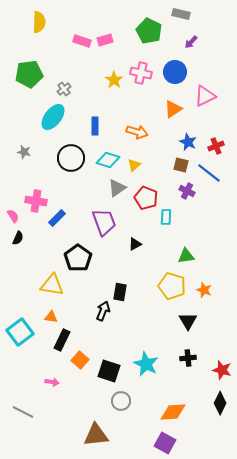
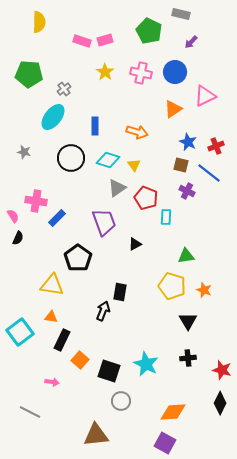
green pentagon at (29, 74): rotated 12 degrees clockwise
yellow star at (114, 80): moved 9 px left, 8 px up
yellow triangle at (134, 165): rotated 24 degrees counterclockwise
gray line at (23, 412): moved 7 px right
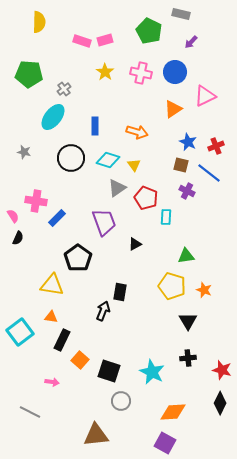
cyan star at (146, 364): moved 6 px right, 8 px down
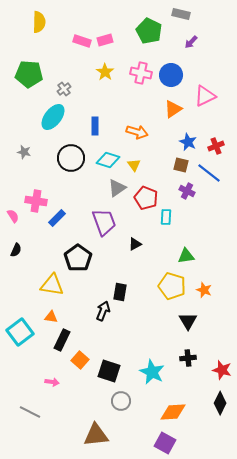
blue circle at (175, 72): moved 4 px left, 3 px down
black semicircle at (18, 238): moved 2 px left, 12 px down
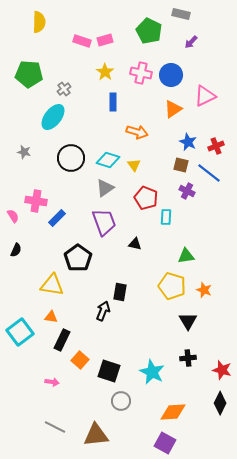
blue rectangle at (95, 126): moved 18 px right, 24 px up
gray triangle at (117, 188): moved 12 px left
black triangle at (135, 244): rotated 40 degrees clockwise
gray line at (30, 412): moved 25 px right, 15 px down
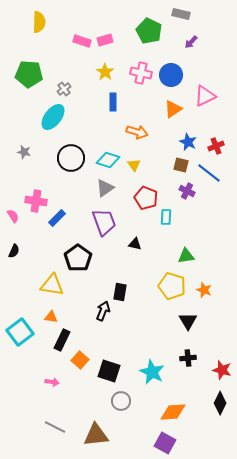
black semicircle at (16, 250): moved 2 px left, 1 px down
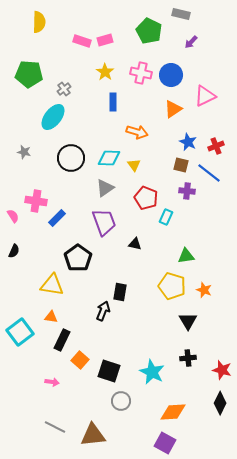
cyan diamond at (108, 160): moved 1 px right, 2 px up; rotated 15 degrees counterclockwise
purple cross at (187, 191): rotated 21 degrees counterclockwise
cyan rectangle at (166, 217): rotated 21 degrees clockwise
brown triangle at (96, 435): moved 3 px left
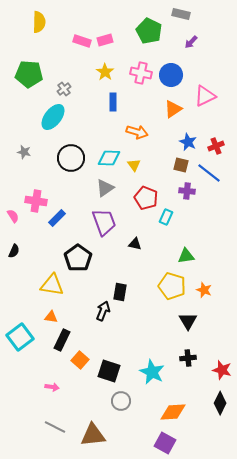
cyan square at (20, 332): moved 5 px down
pink arrow at (52, 382): moved 5 px down
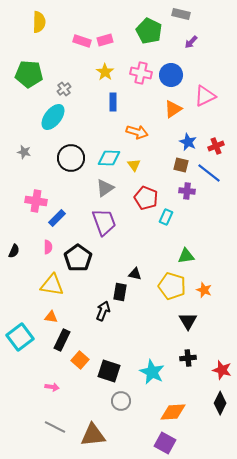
pink semicircle at (13, 216): moved 35 px right, 31 px down; rotated 32 degrees clockwise
black triangle at (135, 244): moved 30 px down
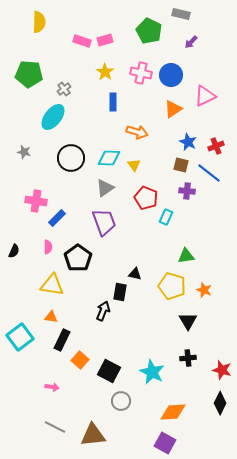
black square at (109, 371): rotated 10 degrees clockwise
